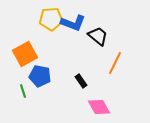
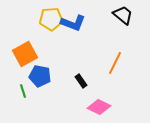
black trapezoid: moved 25 px right, 21 px up
pink diamond: rotated 35 degrees counterclockwise
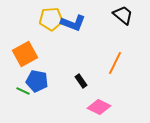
blue pentagon: moved 3 px left, 5 px down
green line: rotated 48 degrees counterclockwise
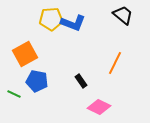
green line: moved 9 px left, 3 px down
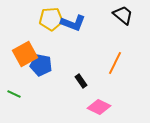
blue pentagon: moved 4 px right, 16 px up
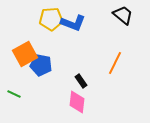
pink diamond: moved 22 px left, 5 px up; rotated 70 degrees clockwise
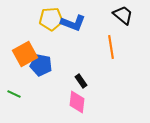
orange line: moved 4 px left, 16 px up; rotated 35 degrees counterclockwise
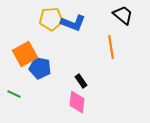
blue pentagon: moved 1 px left, 3 px down
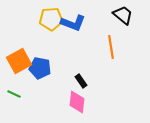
orange square: moved 6 px left, 7 px down
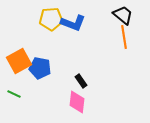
orange line: moved 13 px right, 10 px up
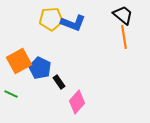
blue pentagon: rotated 15 degrees clockwise
black rectangle: moved 22 px left, 1 px down
green line: moved 3 px left
pink diamond: rotated 35 degrees clockwise
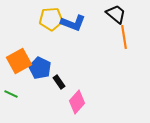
black trapezoid: moved 7 px left, 1 px up
